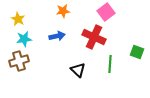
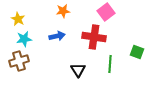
red cross: rotated 15 degrees counterclockwise
black triangle: rotated 14 degrees clockwise
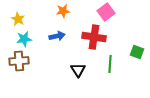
brown cross: rotated 12 degrees clockwise
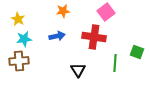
green line: moved 5 px right, 1 px up
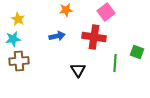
orange star: moved 3 px right, 1 px up
cyan star: moved 11 px left
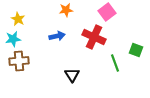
pink square: moved 1 px right
red cross: rotated 15 degrees clockwise
green square: moved 1 px left, 2 px up
green line: rotated 24 degrees counterclockwise
black triangle: moved 6 px left, 5 px down
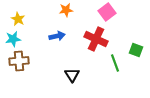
red cross: moved 2 px right, 2 px down
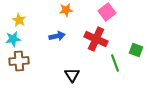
yellow star: moved 1 px right, 1 px down
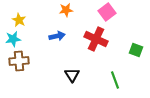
green line: moved 17 px down
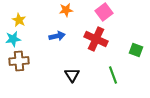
pink square: moved 3 px left
green line: moved 2 px left, 5 px up
